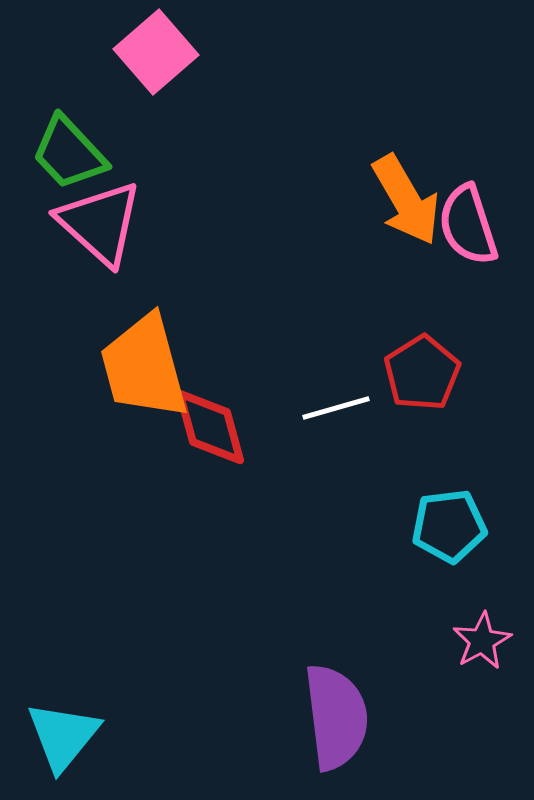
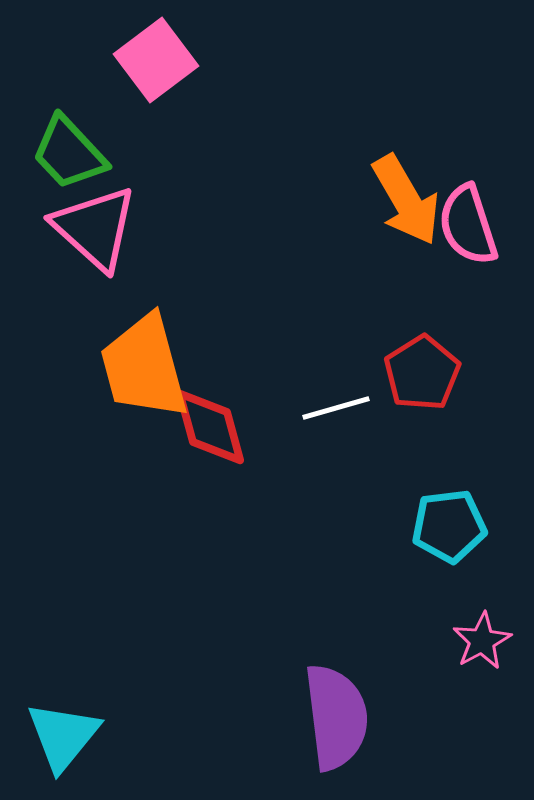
pink square: moved 8 px down; rotated 4 degrees clockwise
pink triangle: moved 5 px left, 5 px down
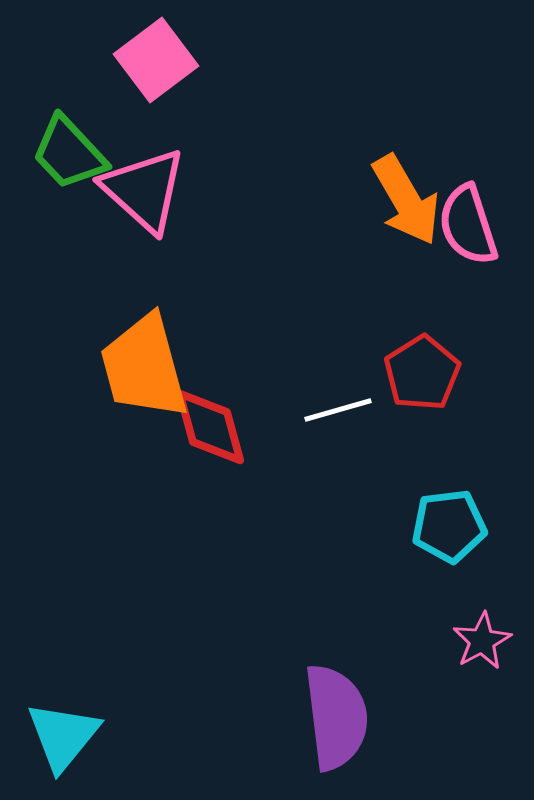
pink triangle: moved 49 px right, 38 px up
white line: moved 2 px right, 2 px down
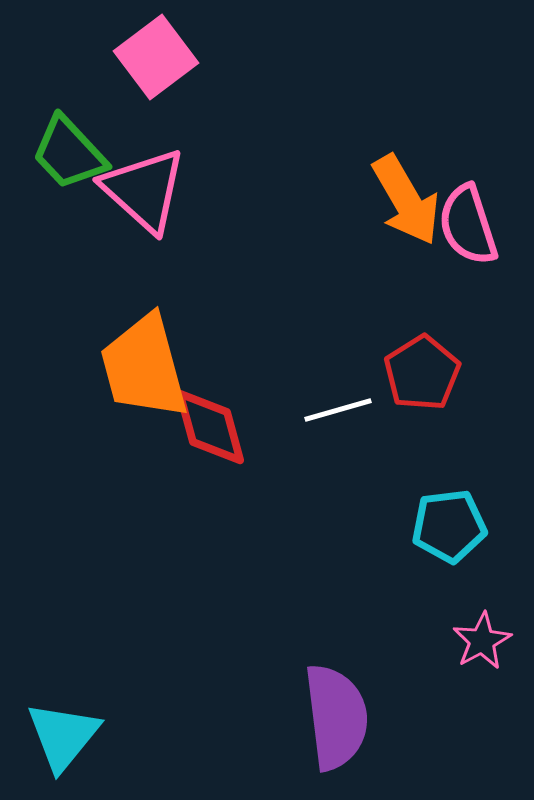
pink square: moved 3 px up
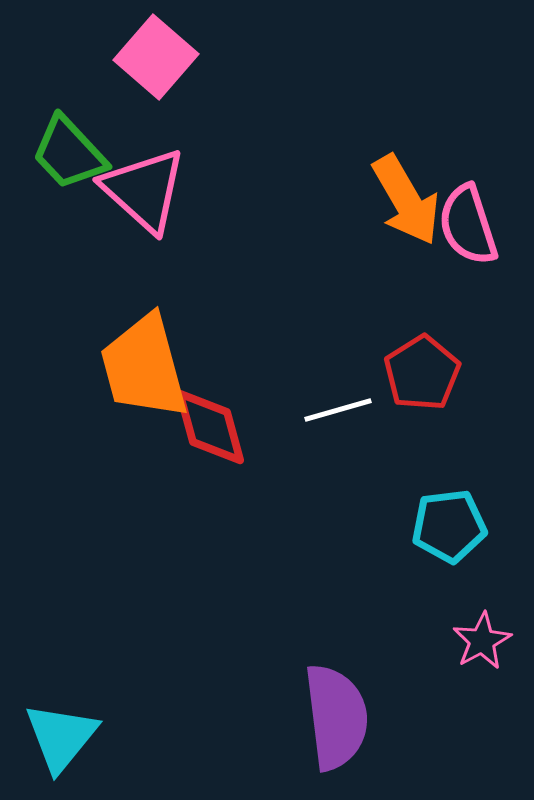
pink square: rotated 12 degrees counterclockwise
cyan triangle: moved 2 px left, 1 px down
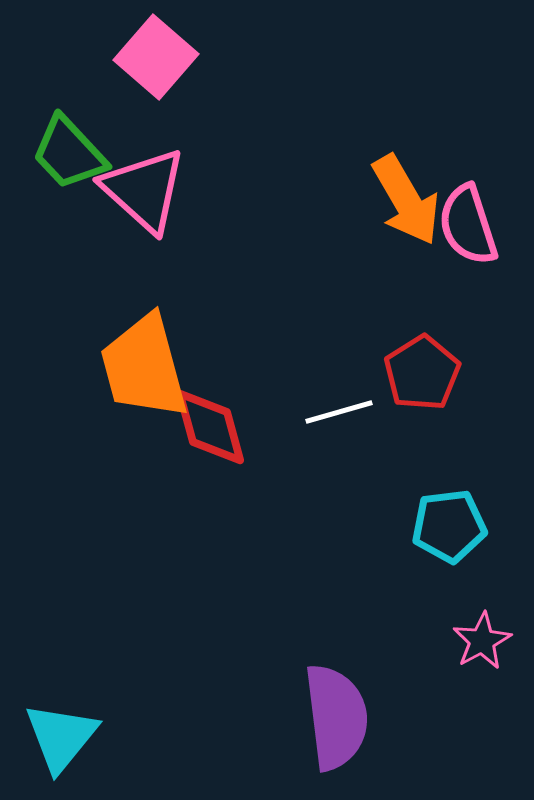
white line: moved 1 px right, 2 px down
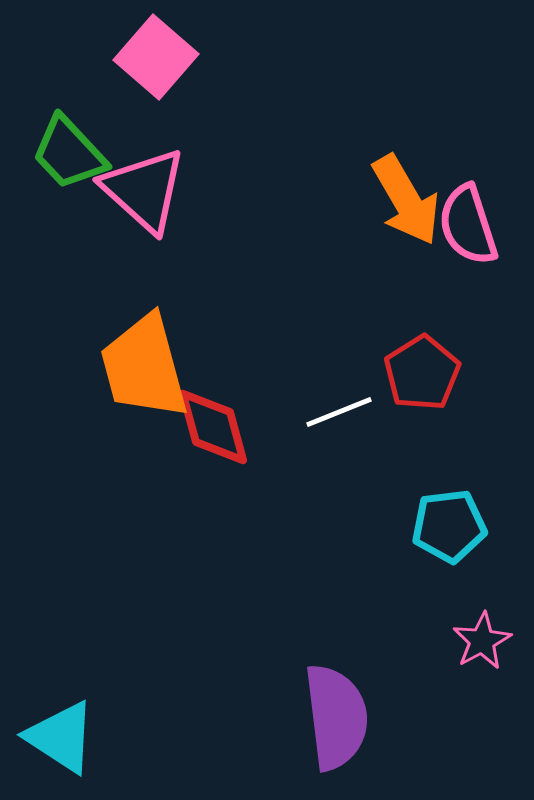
white line: rotated 6 degrees counterclockwise
red diamond: moved 3 px right
cyan triangle: rotated 36 degrees counterclockwise
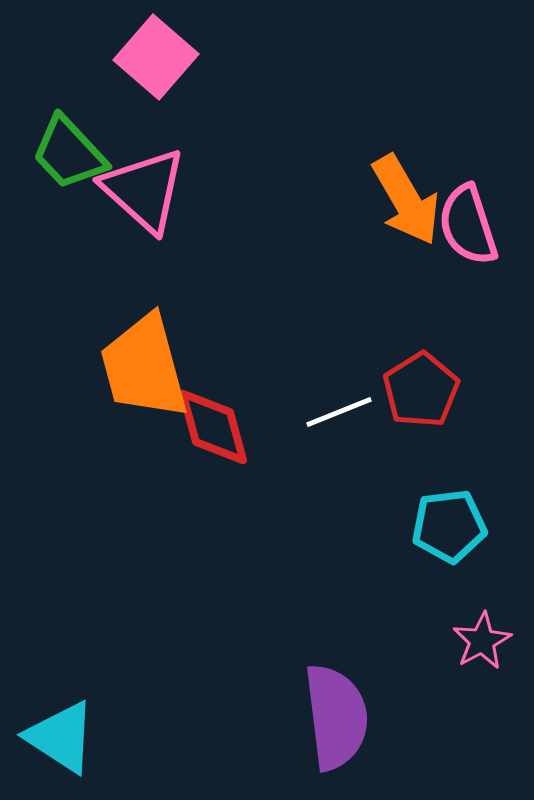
red pentagon: moved 1 px left, 17 px down
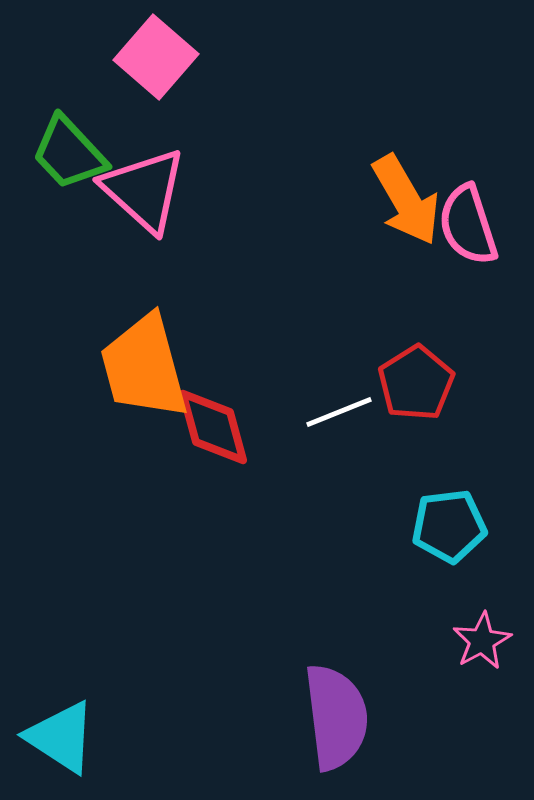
red pentagon: moved 5 px left, 7 px up
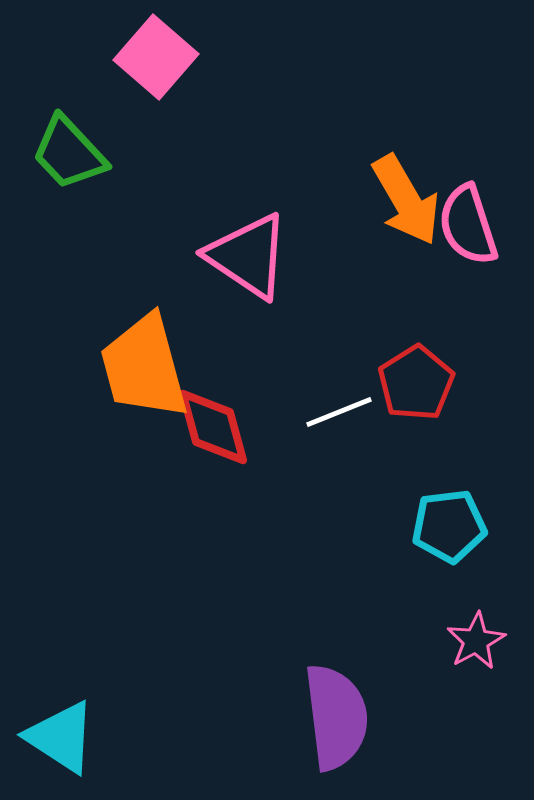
pink triangle: moved 104 px right, 66 px down; rotated 8 degrees counterclockwise
pink star: moved 6 px left
